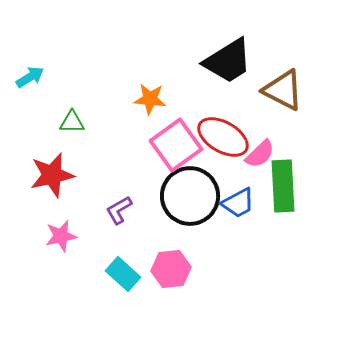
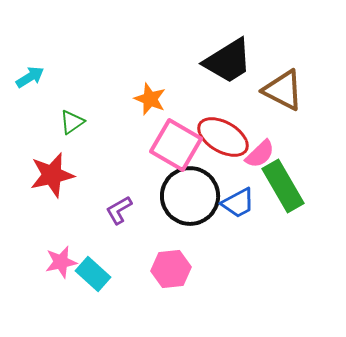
orange star: rotated 16 degrees clockwise
green triangle: rotated 36 degrees counterclockwise
pink square: rotated 24 degrees counterclockwise
green rectangle: rotated 27 degrees counterclockwise
pink star: moved 26 px down
cyan rectangle: moved 30 px left
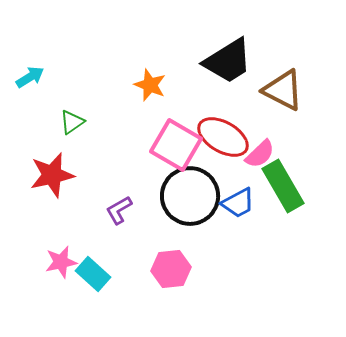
orange star: moved 14 px up
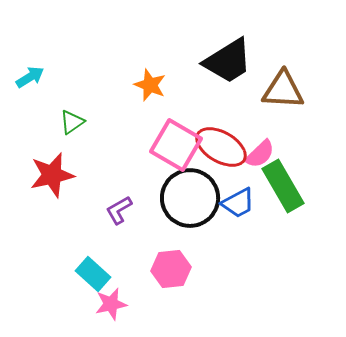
brown triangle: rotated 24 degrees counterclockwise
red ellipse: moved 2 px left, 10 px down
black circle: moved 2 px down
pink star: moved 50 px right, 42 px down
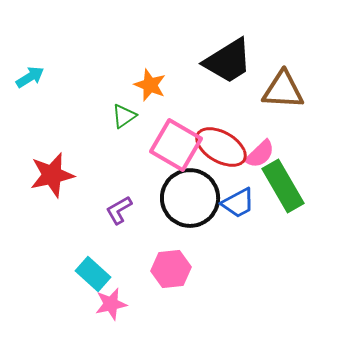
green triangle: moved 52 px right, 6 px up
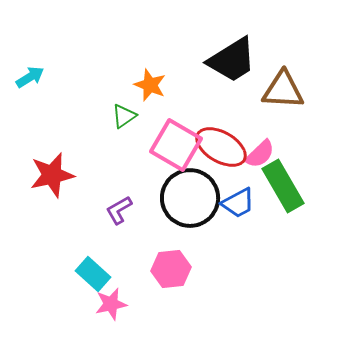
black trapezoid: moved 4 px right, 1 px up
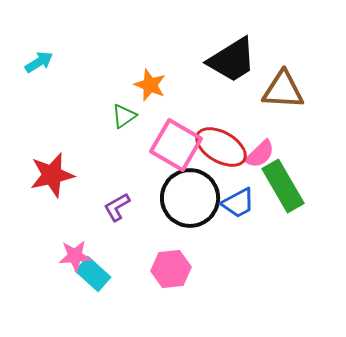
cyan arrow: moved 9 px right, 15 px up
purple L-shape: moved 2 px left, 3 px up
pink star: moved 36 px left, 48 px up; rotated 8 degrees clockwise
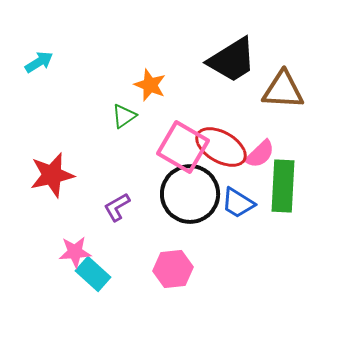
pink square: moved 7 px right, 2 px down
green rectangle: rotated 33 degrees clockwise
black circle: moved 4 px up
blue trapezoid: rotated 60 degrees clockwise
pink star: moved 4 px up
pink hexagon: moved 2 px right
